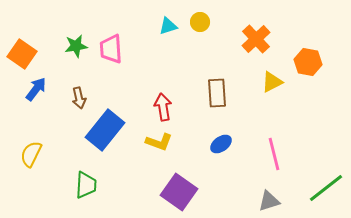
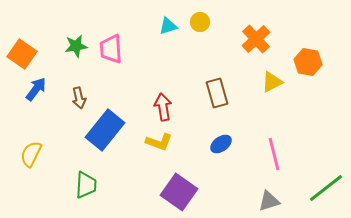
brown rectangle: rotated 12 degrees counterclockwise
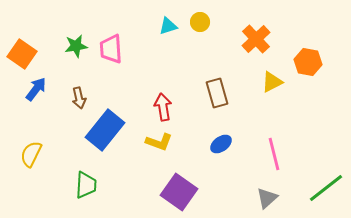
gray triangle: moved 2 px left, 3 px up; rotated 25 degrees counterclockwise
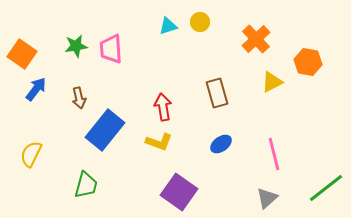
green trapezoid: rotated 12 degrees clockwise
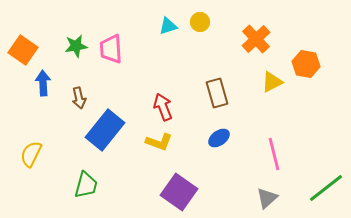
orange square: moved 1 px right, 4 px up
orange hexagon: moved 2 px left, 2 px down
blue arrow: moved 7 px right, 6 px up; rotated 40 degrees counterclockwise
red arrow: rotated 12 degrees counterclockwise
blue ellipse: moved 2 px left, 6 px up
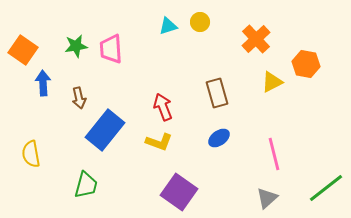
yellow semicircle: rotated 36 degrees counterclockwise
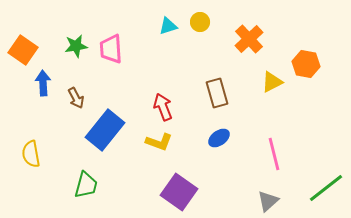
orange cross: moved 7 px left
brown arrow: moved 3 px left; rotated 15 degrees counterclockwise
gray triangle: moved 1 px right, 3 px down
